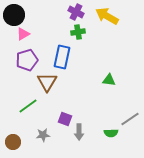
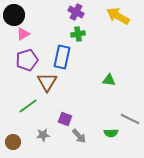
yellow arrow: moved 11 px right
green cross: moved 2 px down
gray line: rotated 60 degrees clockwise
gray arrow: moved 4 px down; rotated 42 degrees counterclockwise
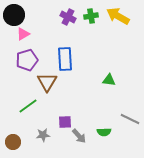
purple cross: moved 8 px left, 5 px down
green cross: moved 13 px right, 18 px up
blue rectangle: moved 3 px right, 2 px down; rotated 15 degrees counterclockwise
purple square: moved 3 px down; rotated 24 degrees counterclockwise
green semicircle: moved 7 px left, 1 px up
